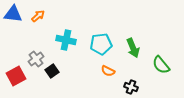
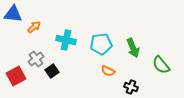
orange arrow: moved 4 px left, 11 px down
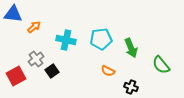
cyan pentagon: moved 5 px up
green arrow: moved 2 px left
